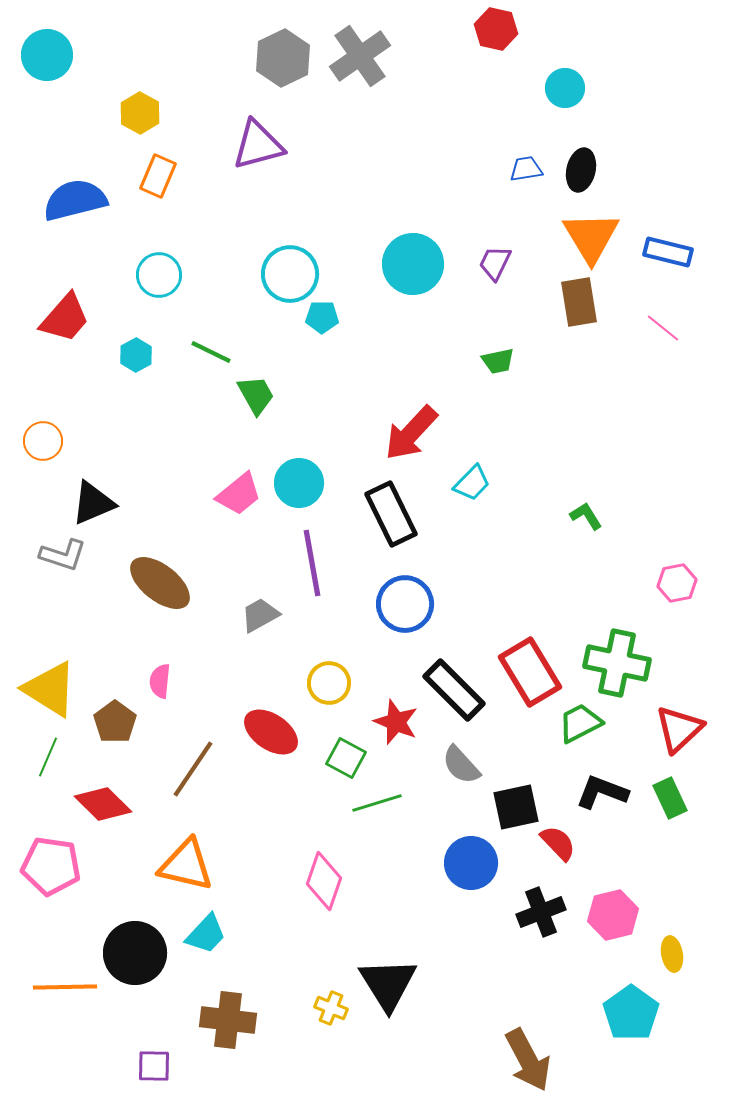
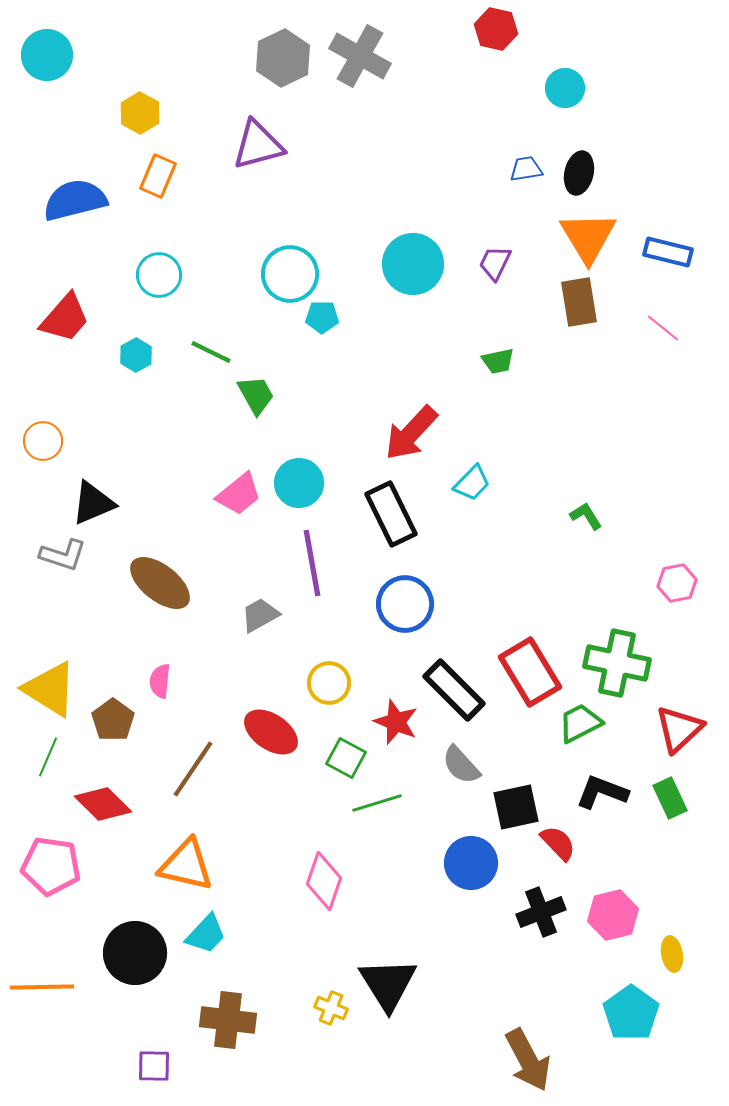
gray cross at (360, 56): rotated 26 degrees counterclockwise
black ellipse at (581, 170): moved 2 px left, 3 px down
orange triangle at (591, 237): moved 3 px left
brown pentagon at (115, 722): moved 2 px left, 2 px up
orange line at (65, 987): moved 23 px left
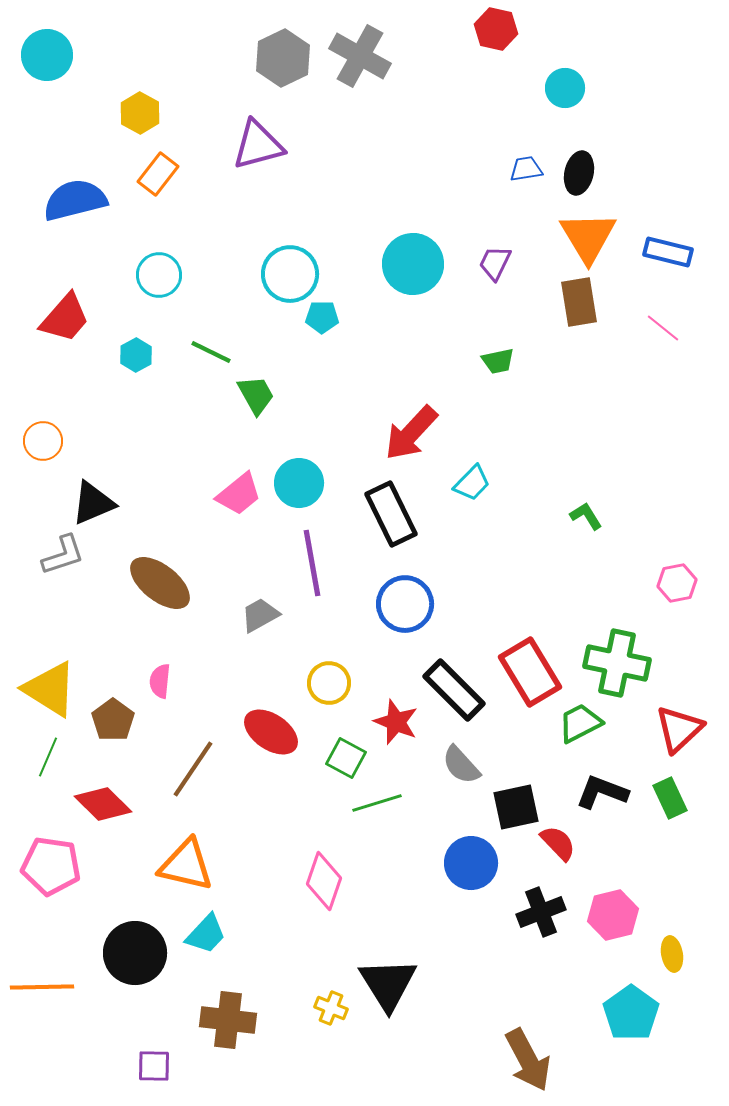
orange rectangle at (158, 176): moved 2 px up; rotated 15 degrees clockwise
gray L-shape at (63, 555): rotated 36 degrees counterclockwise
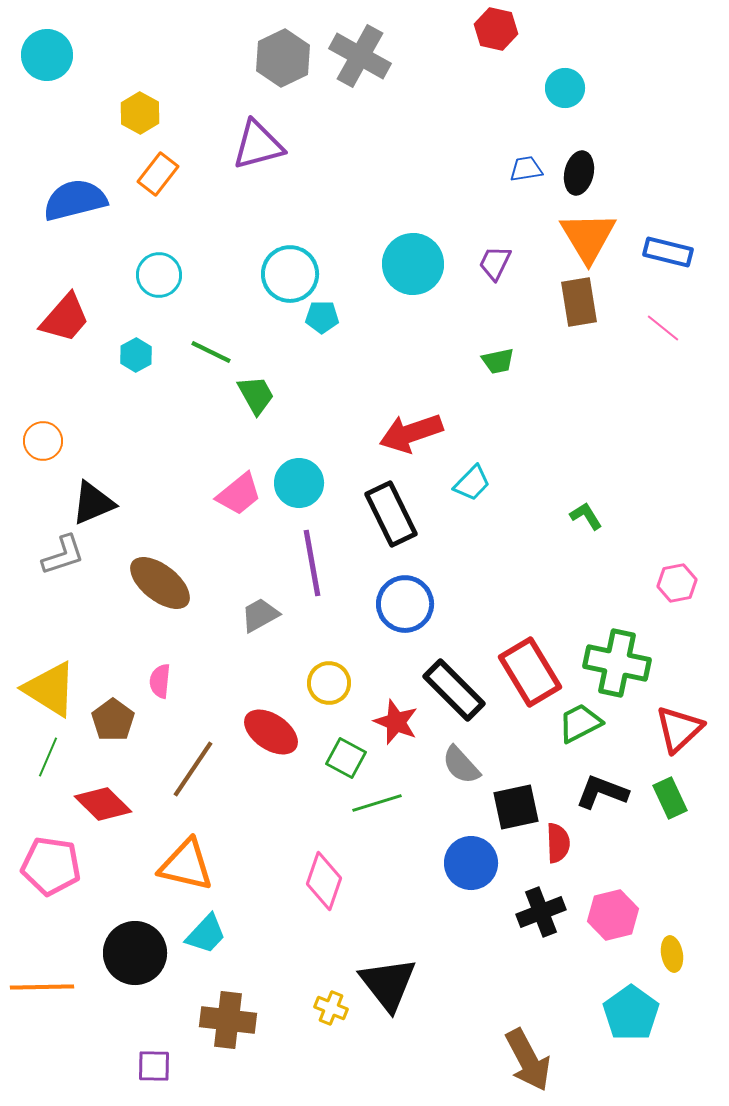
red arrow at (411, 433): rotated 28 degrees clockwise
red semicircle at (558, 843): rotated 42 degrees clockwise
black triangle at (388, 984): rotated 6 degrees counterclockwise
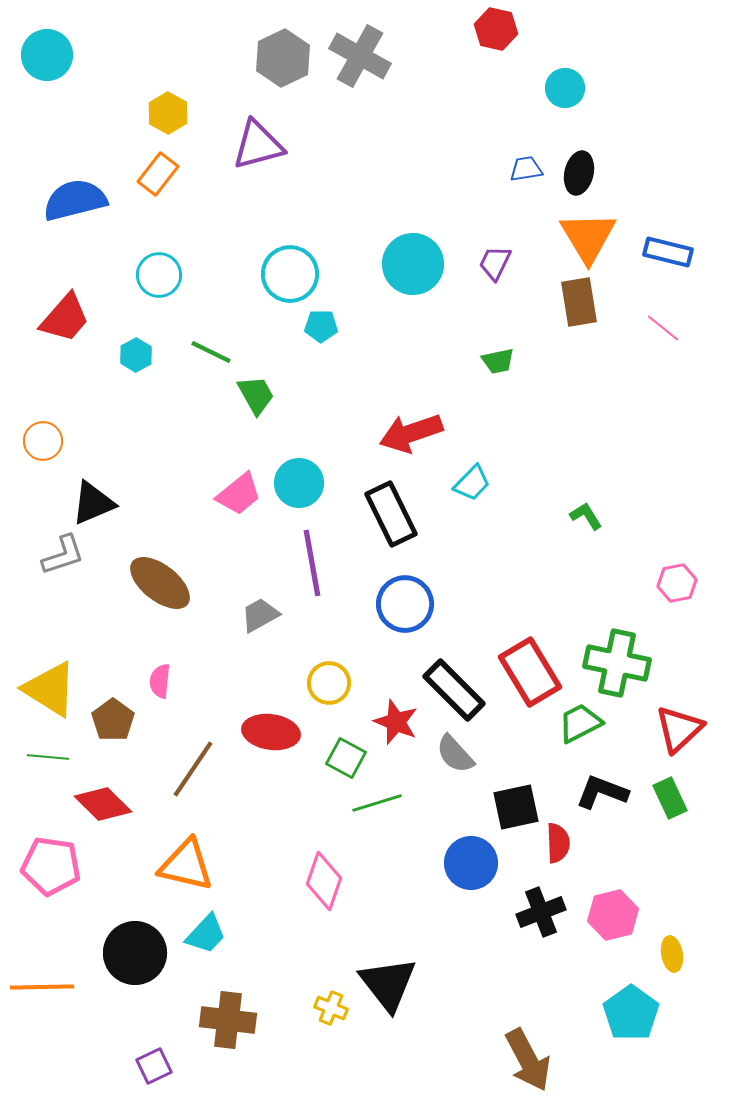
yellow hexagon at (140, 113): moved 28 px right
cyan pentagon at (322, 317): moved 1 px left, 9 px down
red ellipse at (271, 732): rotated 26 degrees counterclockwise
green line at (48, 757): rotated 72 degrees clockwise
gray semicircle at (461, 765): moved 6 px left, 11 px up
purple square at (154, 1066): rotated 27 degrees counterclockwise
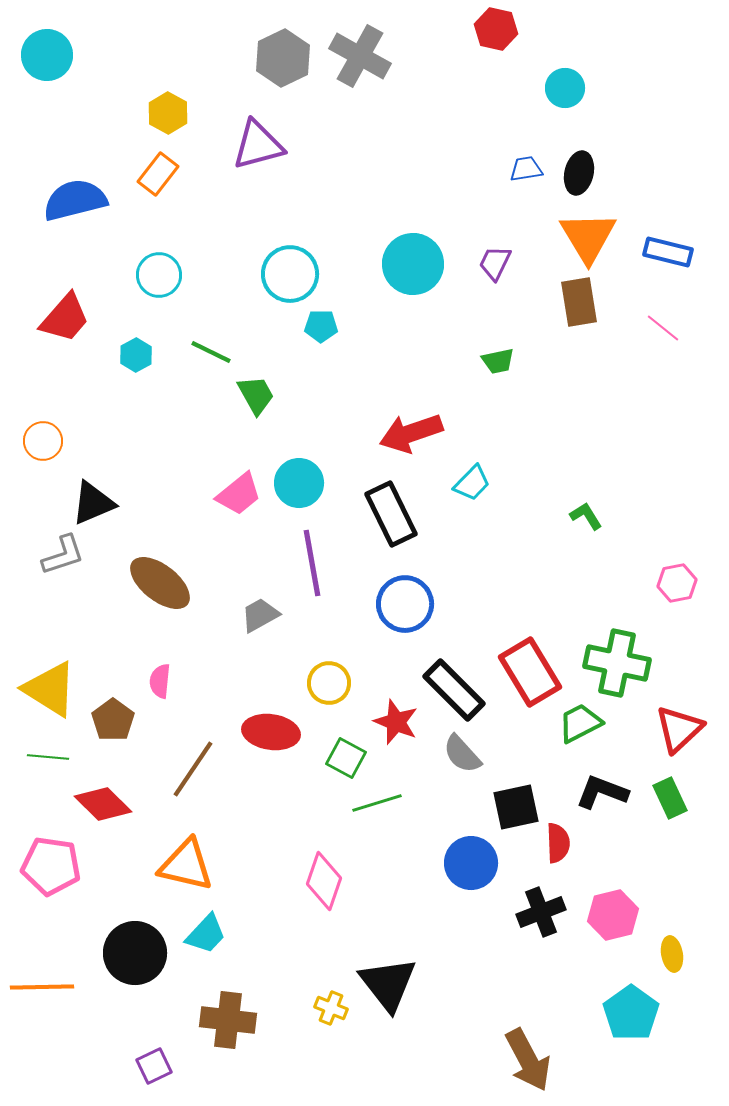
gray semicircle at (455, 754): moved 7 px right
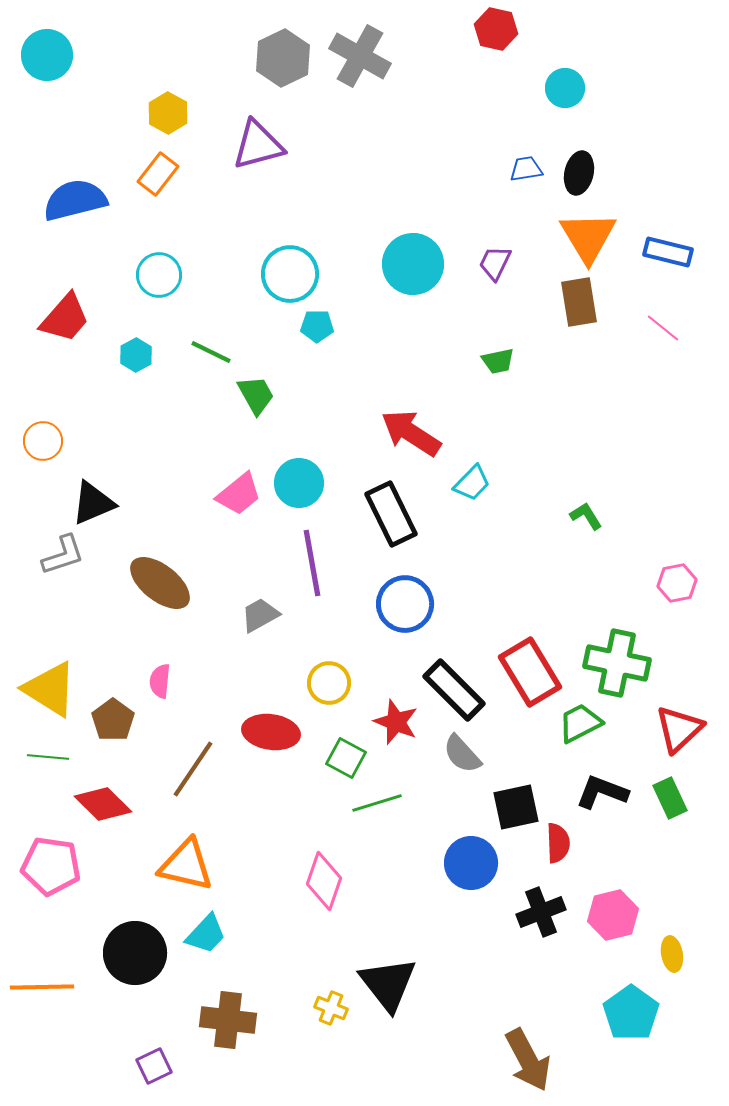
cyan pentagon at (321, 326): moved 4 px left
red arrow at (411, 433): rotated 52 degrees clockwise
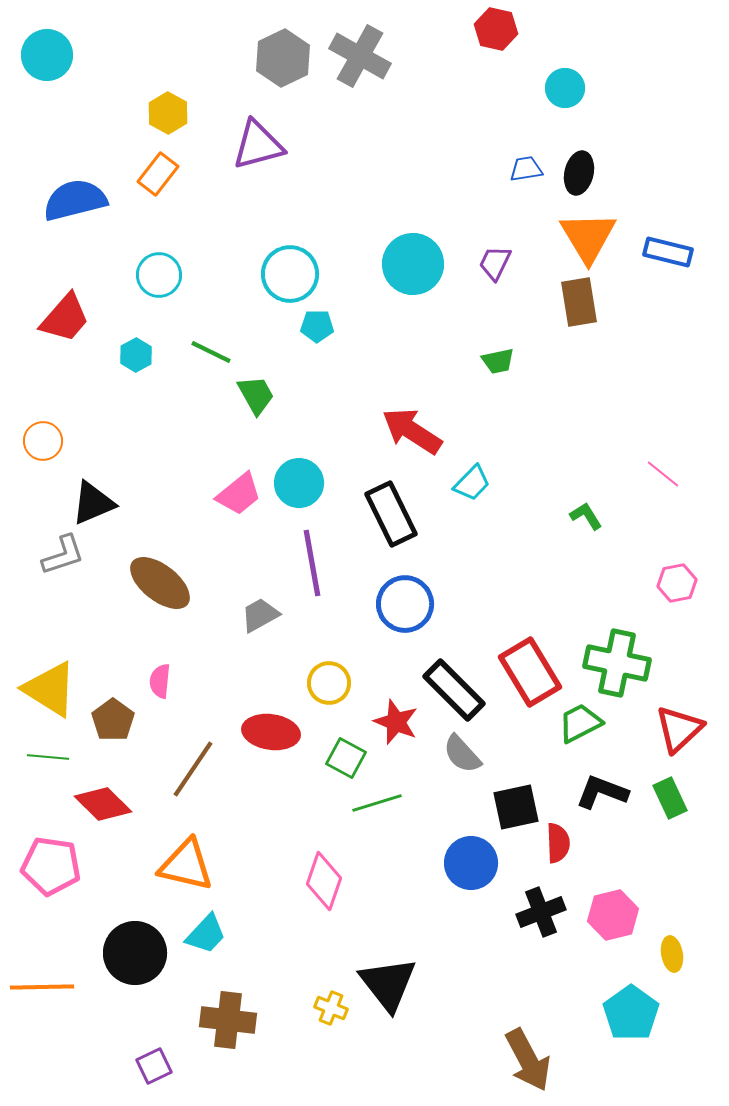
pink line at (663, 328): moved 146 px down
red arrow at (411, 433): moved 1 px right, 2 px up
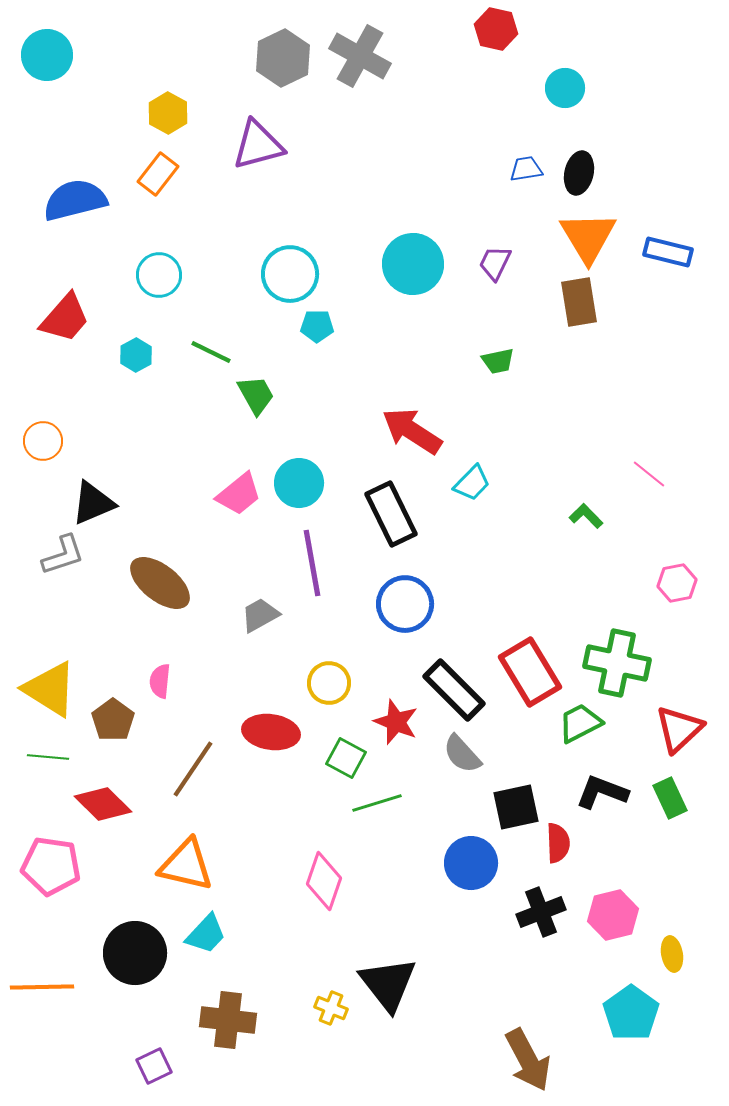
pink line at (663, 474): moved 14 px left
green L-shape at (586, 516): rotated 12 degrees counterclockwise
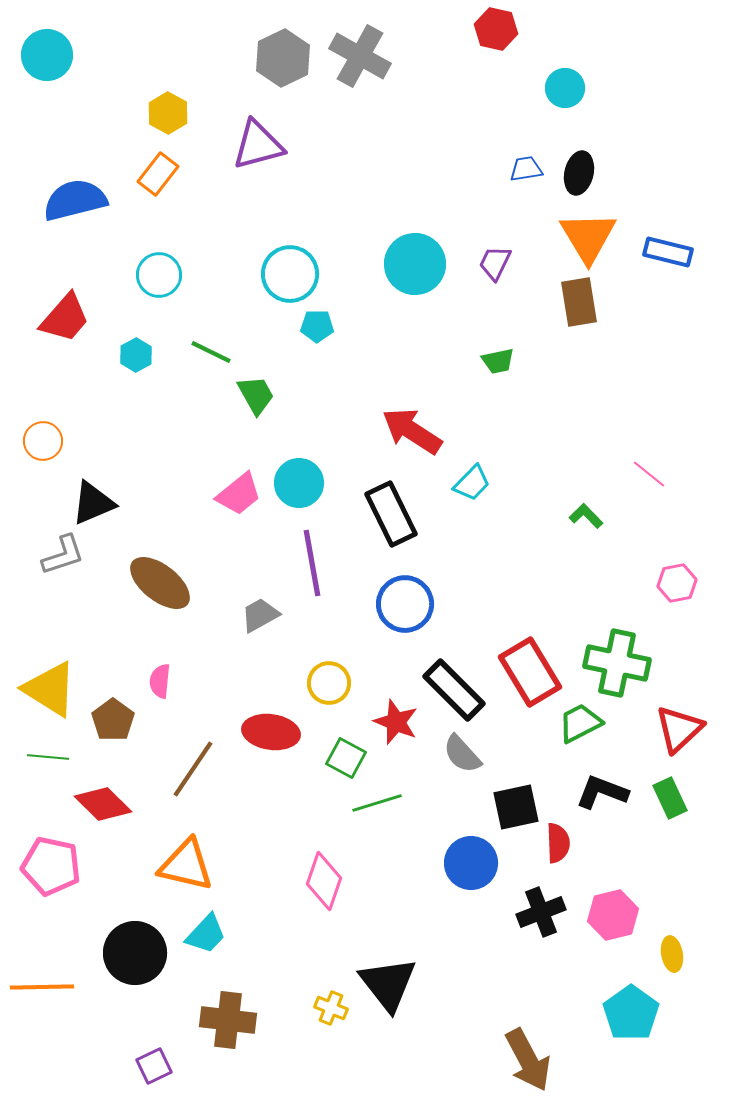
cyan circle at (413, 264): moved 2 px right
pink pentagon at (51, 866): rotated 4 degrees clockwise
